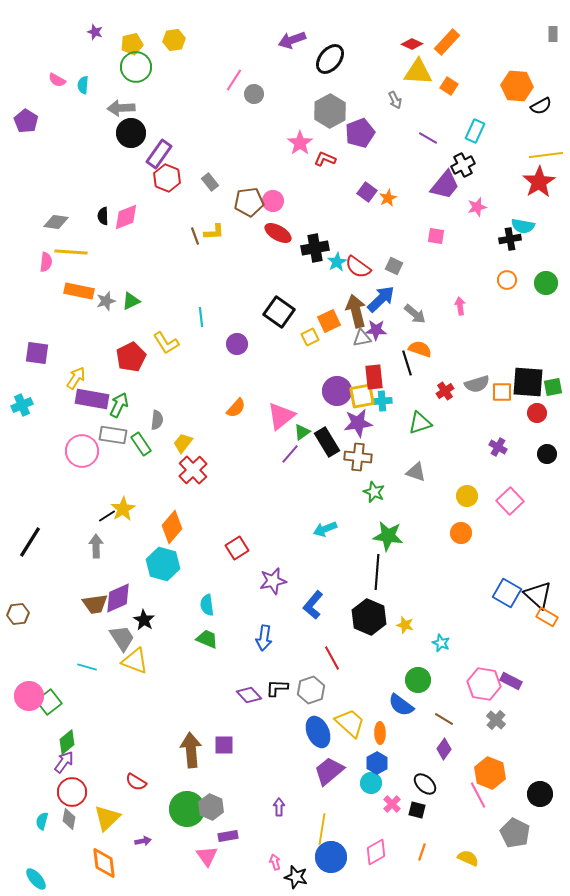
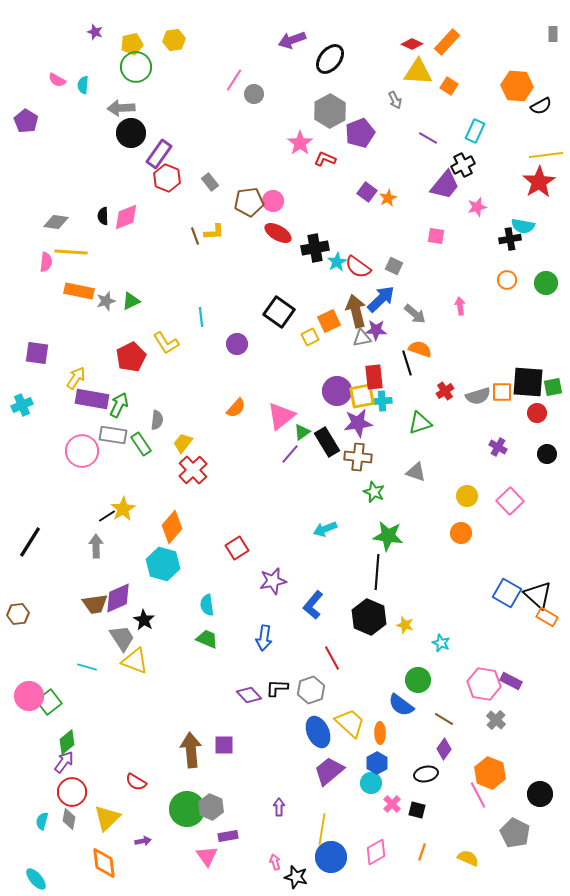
gray semicircle at (477, 384): moved 1 px right, 12 px down
black ellipse at (425, 784): moved 1 px right, 10 px up; rotated 55 degrees counterclockwise
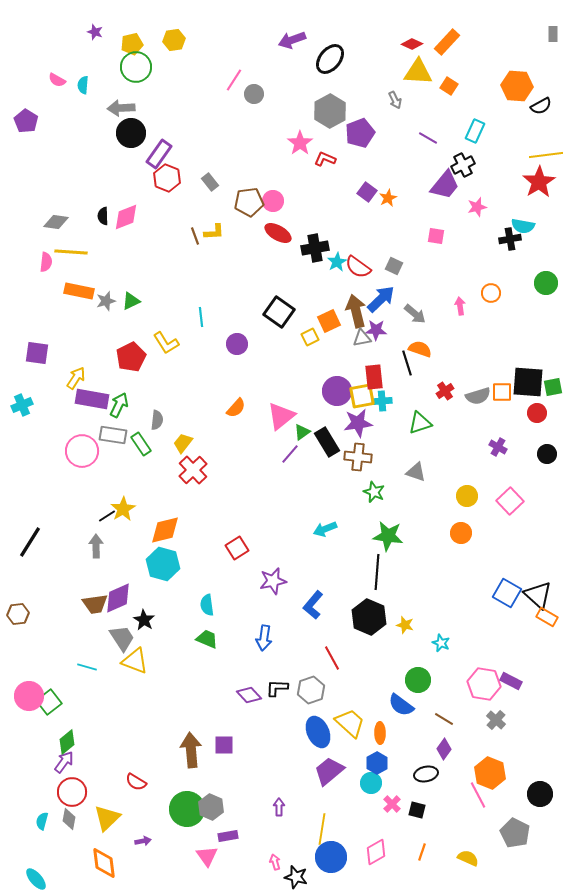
orange circle at (507, 280): moved 16 px left, 13 px down
orange diamond at (172, 527): moved 7 px left, 3 px down; rotated 36 degrees clockwise
